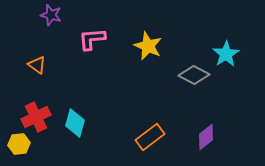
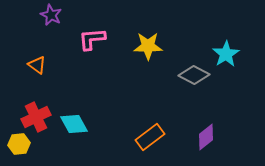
purple star: rotated 10 degrees clockwise
yellow star: rotated 24 degrees counterclockwise
cyan diamond: moved 1 px left, 1 px down; rotated 44 degrees counterclockwise
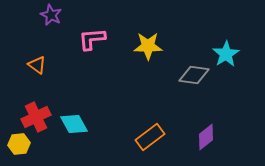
gray diamond: rotated 20 degrees counterclockwise
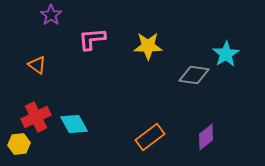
purple star: rotated 10 degrees clockwise
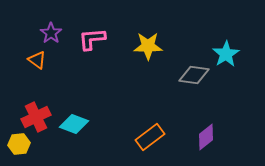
purple star: moved 18 px down
orange triangle: moved 5 px up
cyan diamond: rotated 40 degrees counterclockwise
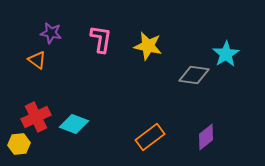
purple star: rotated 25 degrees counterclockwise
pink L-shape: moved 9 px right; rotated 104 degrees clockwise
yellow star: rotated 12 degrees clockwise
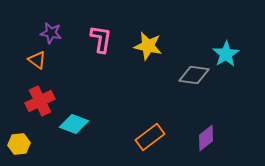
red cross: moved 4 px right, 16 px up
purple diamond: moved 1 px down
